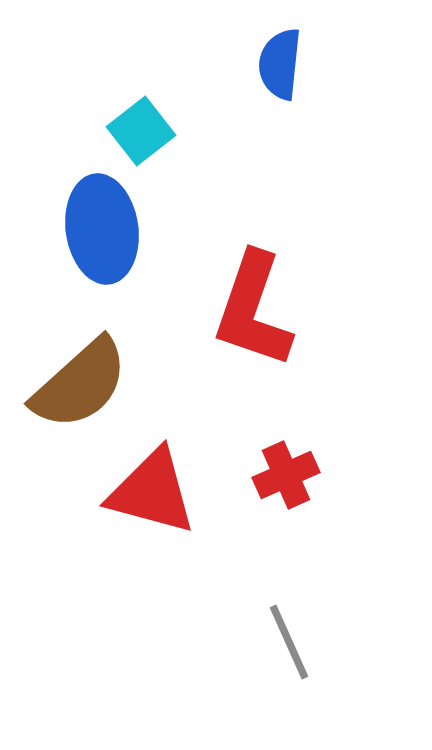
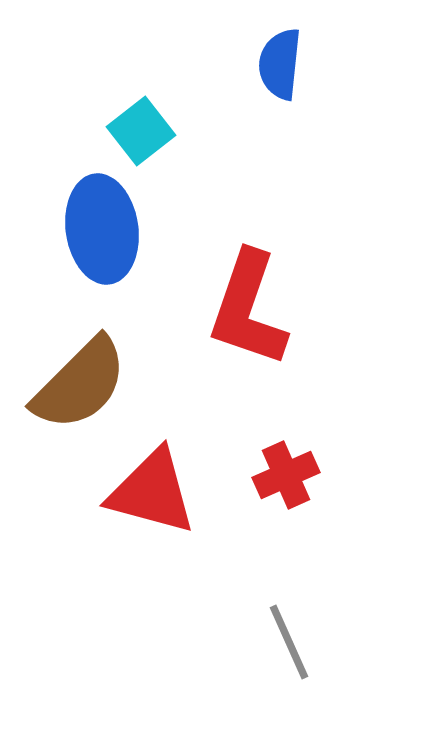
red L-shape: moved 5 px left, 1 px up
brown semicircle: rotated 3 degrees counterclockwise
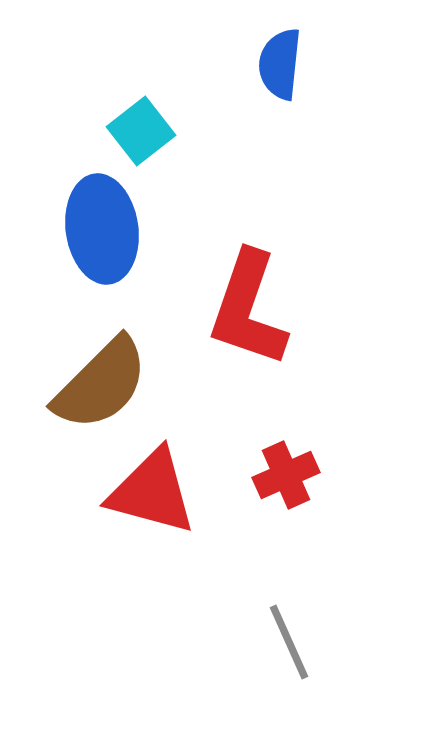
brown semicircle: moved 21 px right
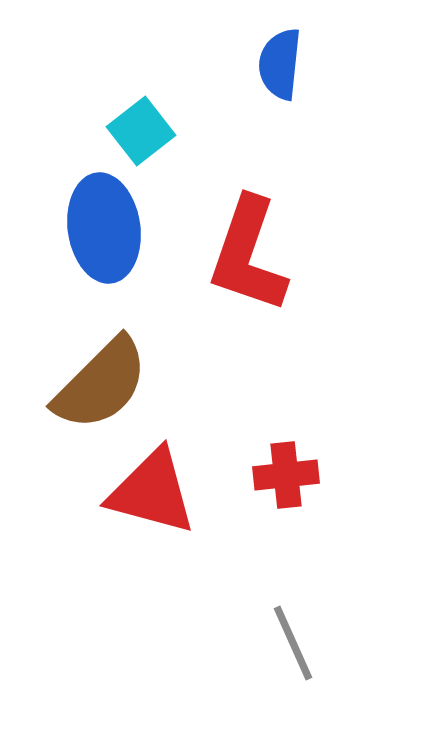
blue ellipse: moved 2 px right, 1 px up
red L-shape: moved 54 px up
red cross: rotated 18 degrees clockwise
gray line: moved 4 px right, 1 px down
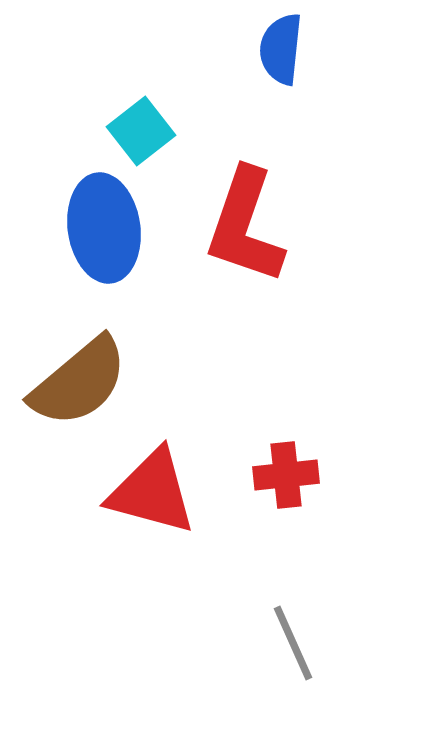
blue semicircle: moved 1 px right, 15 px up
red L-shape: moved 3 px left, 29 px up
brown semicircle: moved 22 px left, 2 px up; rotated 5 degrees clockwise
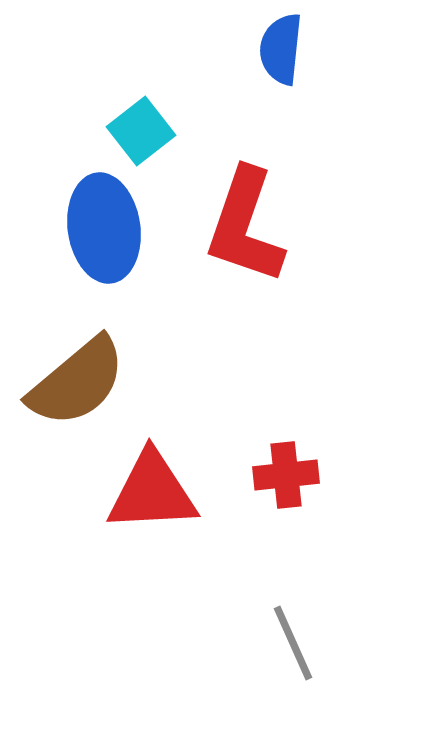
brown semicircle: moved 2 px left
red triangle: rotated 18 degrees counterclockwise
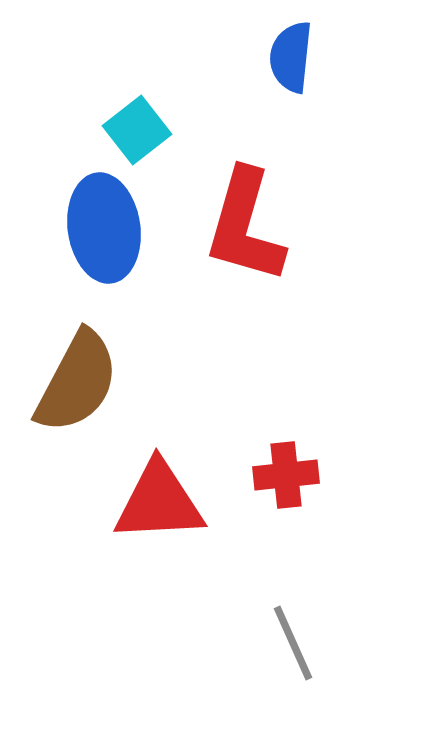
blue semicircle: moved 10 px right, 8 px down
cyan square: moved 4 px left, 1 px up
red L-shape: rotated 3 degrees counterclockwise
brown semicircle: rotated 22 degrees counterclockwise
red triangle: moved 7 px right, 10 px down
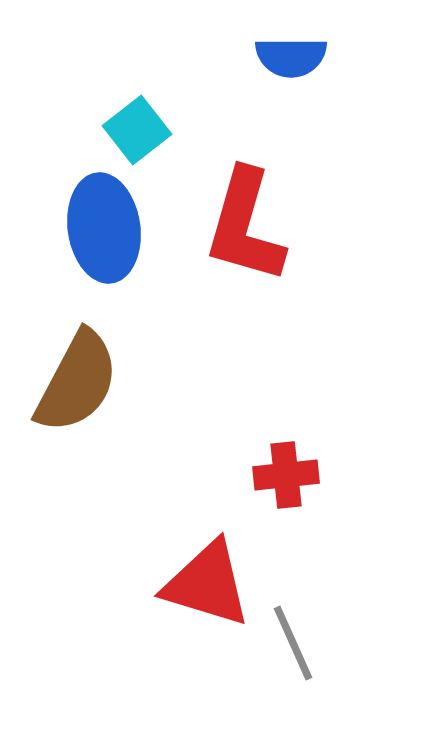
blue semicircle: rotated 96 degrees counterclockwise
red triangle: moved 48 px right, 82 px down; rotated 20 degrees clockwise
